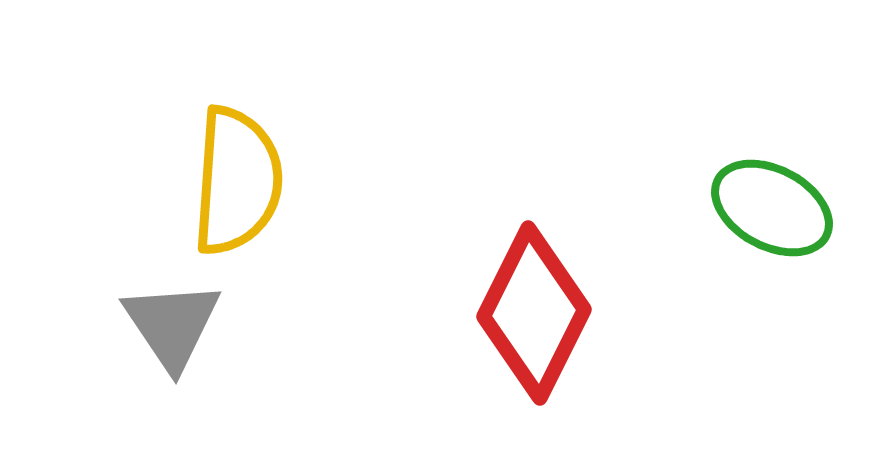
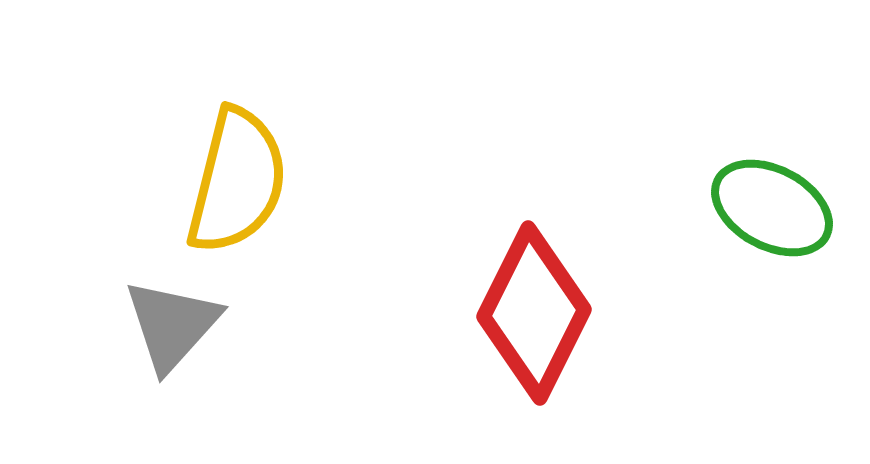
yellow semicircle: rotated 10 degrees clockwise
gray triangle: rotated 16 degrees clockwise
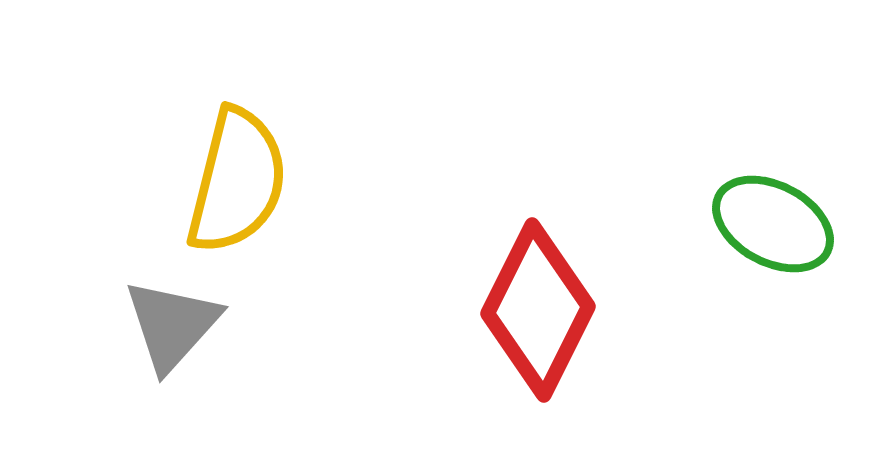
green ellipse: moved 1 px right, 16 px down
red diamond: moved 4 px right, 3 px up
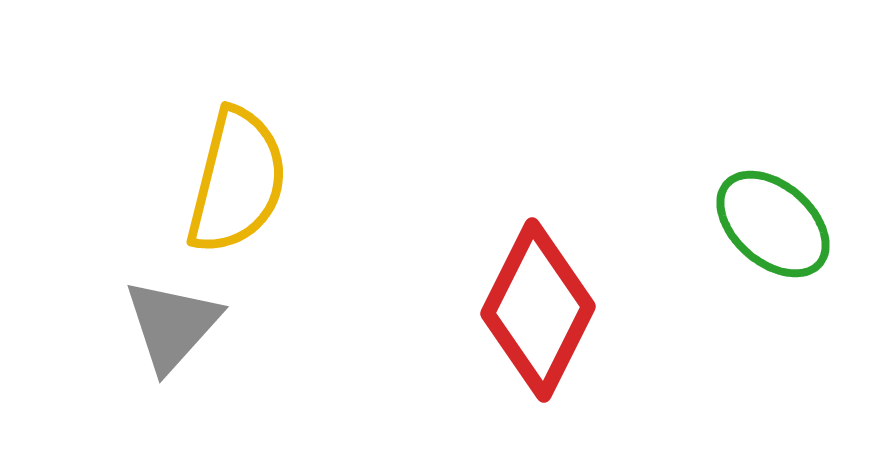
green ellipse: rotated 13 degrees clockwise
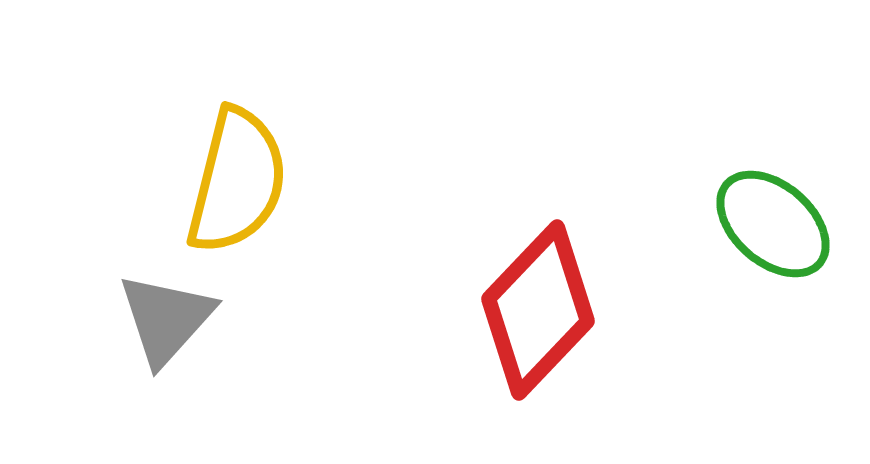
red diamond: rotated 17 degrees clockwise
gray triangle: moved 6 px left, 6 px up
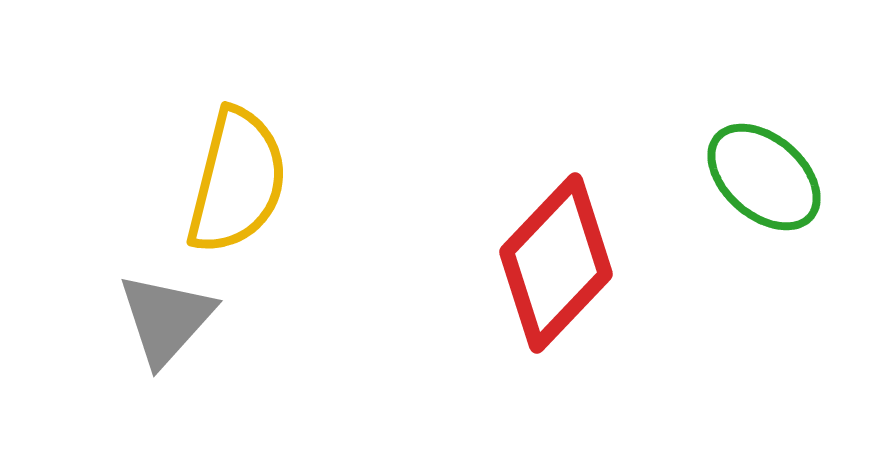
green ellipse: moved 9 px left, 47 px up
red diamond: moved 18 px right, 47 px up
